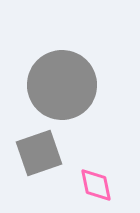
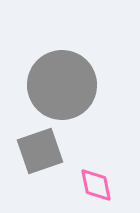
gray square: moved 1 px right, 2 px up
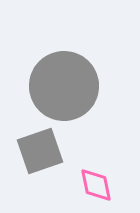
gray circle: moved 2 px right, 1 px down
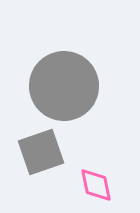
gray square: moved 1 px right, 1 px down
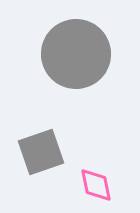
gray circle: moved 12 px right, 32 px up
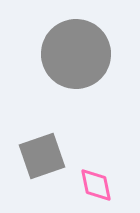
gray square: moved 1 px right, 4 px down
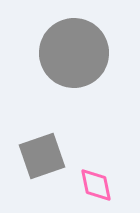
gray circle: moved 2 px left, 1 px up
